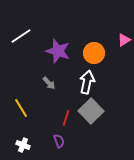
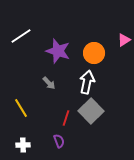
white cross: rotated 24 degrees counterclockwise
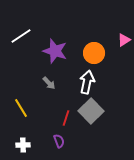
purple star: moved 3 px left
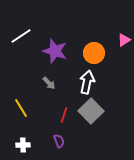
red line: moved 2 px left, 3 px up
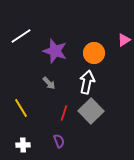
red line: moved 2 px up
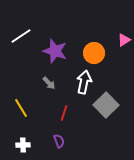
white arrow: moved 3 px left
gray square: moved 15 px right, 6 px up
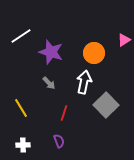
purple star: moved 4 px left, 1 px down
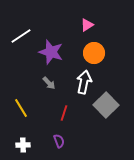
pink triangle: moved 37 px left, 15 px up
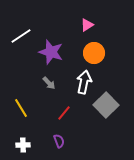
red line: rotated 21 degrees clockwise
